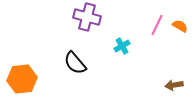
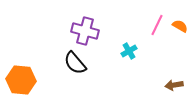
purple cross: moved 2 px left, 14 px down
cyan cross: moved 7 px right, 5 px down
orange hexagon: moved 1 px left, 1 px down; rotated 12 degrees clockwise
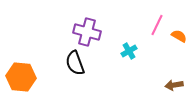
orange semicircle: moved 1 px left, 10 px down
purple cross: moved 2 px right, 1 px down
black semicircle: rotated 20 degrees clockwise
orange hexagon: moved 3 px up
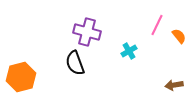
orange semicircle: rotated 21 degrees clockwise
orange hexagon: rotated 20 degrees counterclockwise
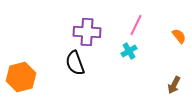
pink line: moved 21 px left
purple cross: rotated 12 degrees counterclockwise
brown arrow: rotated 54 degrees counterclockwise
